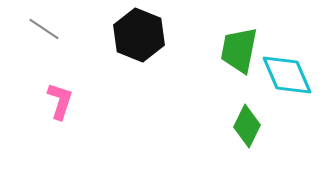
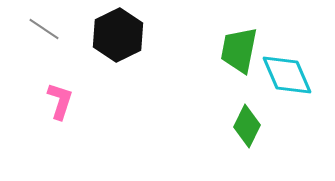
black hexagon: moved 21 px left; rotated 12 degrees clockwise
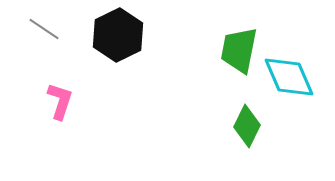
cyan diamond: moved 2 px right, 2 px down
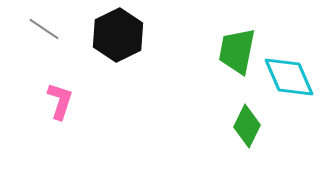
green trapezoid: moved 2 px left, 1 px down
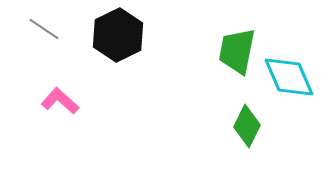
pink L-shape: rotated 66 degrees counterclockwise
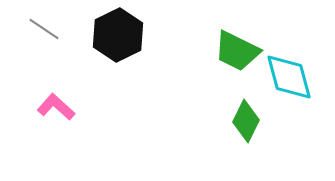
green trapezoid: rotated 75 degrees counterclockwise
cyan diamond: rotated 8 degrees clockwise
pink L-shape: moved 4 px left, 6 px down
green diamond: moved 1 px left, 5 px up
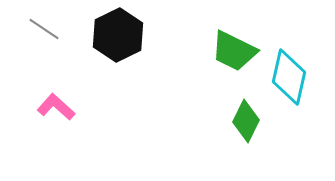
green trapezoid: moved 3 px left
cyan diamond: rotated 28 degrees clockwise
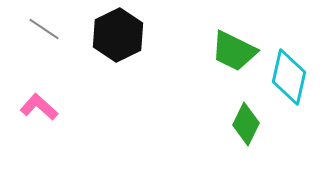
pink L-shape: moved 17 px left
green diamond: moved 3 px down
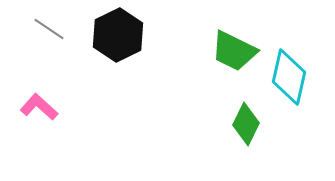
gray line: moved 5 px right
